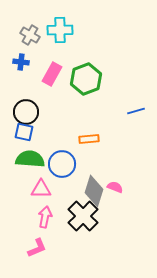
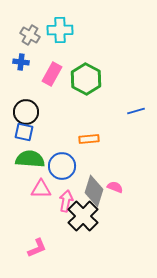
green hexagon: rotated 12 degrees counterclockwise
blue circle: moved 2 px down
pink arrow: moved 21 px right, 16 px up
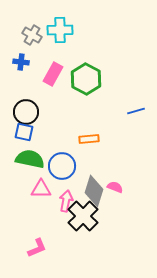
gray cross: moved 2 px right
pink rectangle: moved 1 px right
green semicircle: rotated 8 degrees clockwise
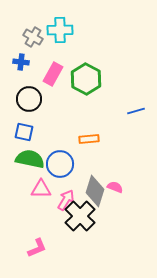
gray cross: moved 1 px right, 2 px down
black circle: moved 3 px right, 13 px up
blue circle: moved 2 px left, 2 px up
gray diamond: moved 1 px right
pink arrow: moved 1 px up; rotated 20 degrees clockwise
black cross: moved 3 px left
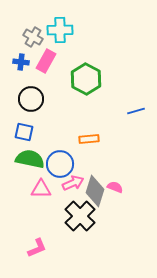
pink rectangle: moved 7 px left, 13 px up
black circle: moved 2 px right
pink arrow: moved 7 px right, 17 px up; rotated 35 degrees clockwise
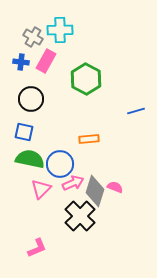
pink triangle: rotated 45 degrees counterclockwise
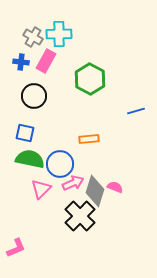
cyan cross: moved 1 px left, 4 px down
green hexagon: moved 4 px right
black circle: moved 3 px right, 3 px up
blue square: moved 1 px right, 1 px down
pink L-shape: moved 21 px left
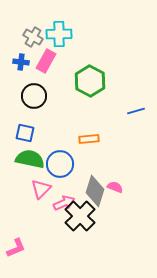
green hexagon: moved 2 px down
pink arrow: moved 9 px left, 20 px down
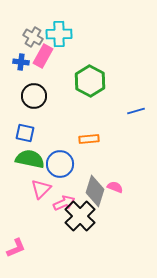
pink rectangle: moved 3 px left, 5 px up
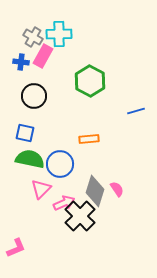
pink semicircle: moved 2 px right, 2 px down; rotated 35 degrees clockwise
